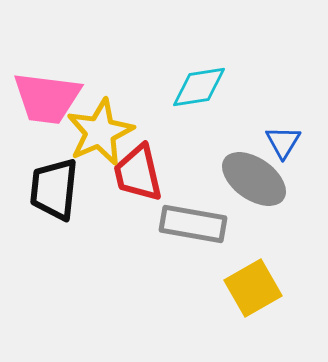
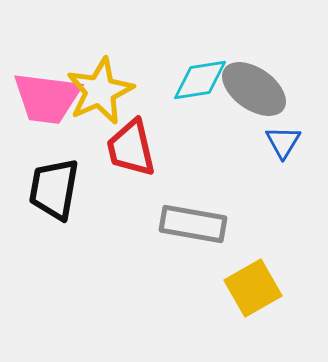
cyan diamond: moved 1 px right, 7 px up
yellow star: moved 41 px up
red trapezoid: moved 7 px left, 25 px up
gray ellipse: moved 90 px up
black trapezoid: rotated 4 degrees clockwise
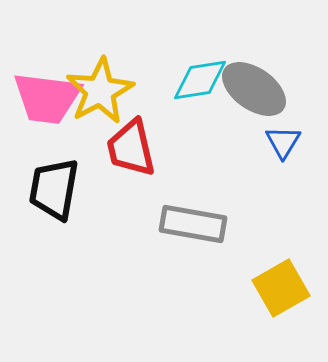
yellow star: rotated 4 degrees counterclockwise
yellow square: moved 28 px right
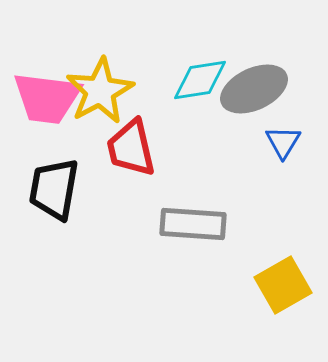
gray ellipse: rotated 60 degrees counterclockwise
gray rectangle: rotated 6 degrees counterclockwise
yellow square: moved 2 px right, 3 px up
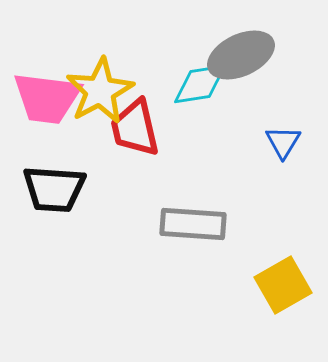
cyan diamond: moved 4 px down
gray ellipse: moved 13 px left, 34 px up
red trapezoid: moved 4 px right, 20 px up
black trapezoid: rotated 96 degrees counterclockwise
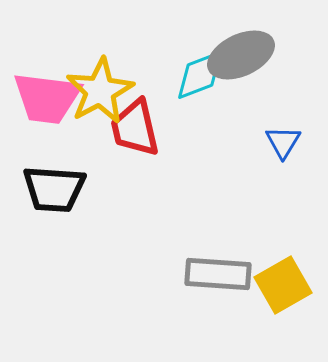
cyan diamond: moved 9 px up; rotated 12 degrees counterclockwise
gray rectangle: moved 25 px right, 50 px down
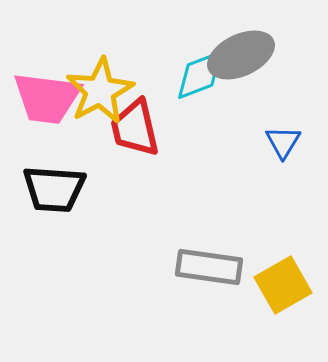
gray rectangle: moved 9 px left, 7 px up; rotated 4 degrees clockwise
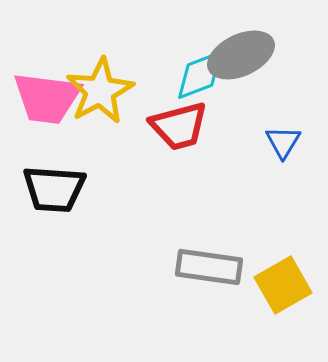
red trapezoid: moved 44 px right, 2 px up; rotated 92 degrees counterclockwise
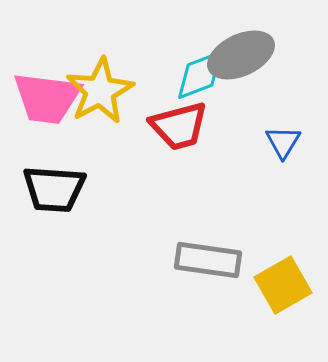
gray rectangle: moved 1 px left, 7 px up
